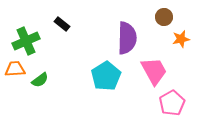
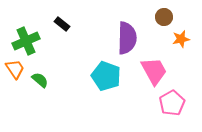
orange trapezoid: rotated 60 degrees clockwise
cyan pentagon: rotated 20 degrees counterclockwise
green semicircle: rotated 102 degrees counterclockwise
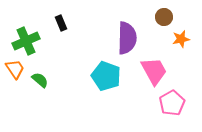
black rectangle: moved 1 px left, 1 px up; rotated 28 degrees clockwise
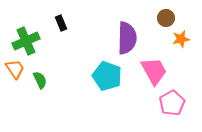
brown circle: moved 2 px right, 1 px down
cyan pentagon: moved 1 px right
green semicircle: rotated 24 degrees clockwise
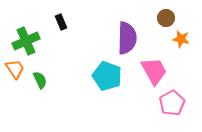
black rectangle: moved 1 px up
orange star: rotated 24 degrees clockwise
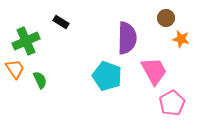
black rectangle: rotated 35 degrees counterclockwise
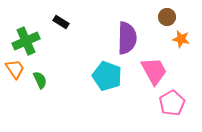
brown circle: moved 1 px right, 1 px up
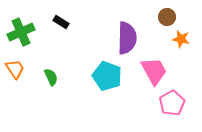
green cross: moved 5 px left, 9 px up
green semicircle: moved 11 px right, 3 px up
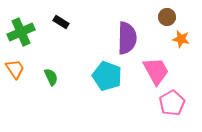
pink trapezoid: moved 2 px right
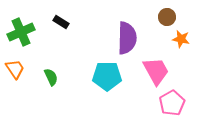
cyan pentagon: rotated 20 degrees counterclockwise
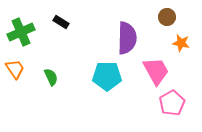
orange star: moved 4 px down
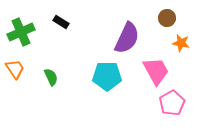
brown circle: moved 1 px down
purple semicircle: rotated 24 degrees clockwise
